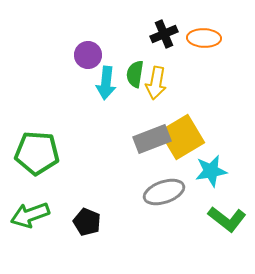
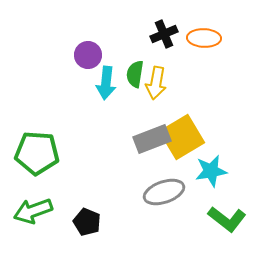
green arrow: moved 3 px right, 4 px up
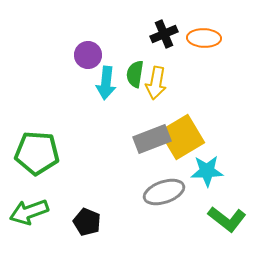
cyan star: moved 4 px left; rotated 8 degrees clockwise
green arrow: moved 4 px left, 1 px down
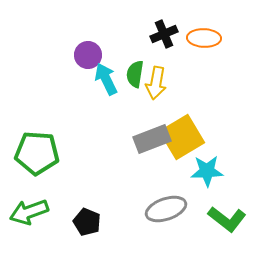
cyan arrow: moved 4 px up; rotated 148 degrees clockwise
gray ellipse: moved 2 px right, 17 px down
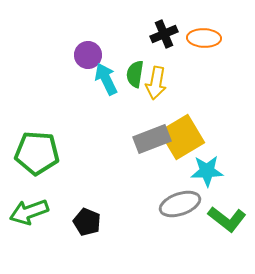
gray ellipse: moved 14 px right, 5 px up
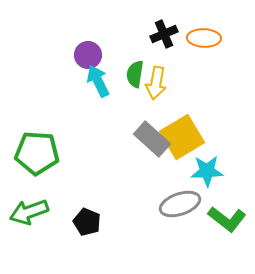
cyan arrow: moved 8 px left, 2 px down
gray rectangle: rotated 63 degrees clockwise
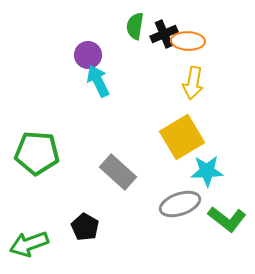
orange ellipse: moved 16 px left, 3 px down
green semicircle: moved 48 px up
yellow arrow: moved 37 px right
gray rectangle: moved 34 px left, 33 px down
green arrow: moved 32 px down
black pentagon: moved 2 px left, 5 px down; rotated 8 degrees clockwise
